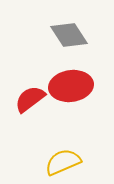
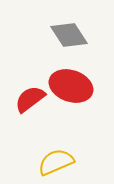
red ellipse: rotated 27 degrees clockwise
yellow semicircle: moved 7 px left
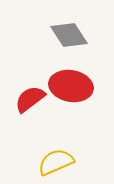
red ellipse: rotated 9 degrees counterclockwise
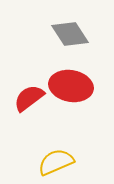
gray diamond: moved 1 px right, 1 px up
red semicircle: moved 1 px left, 1 px up
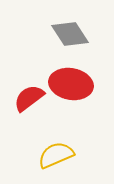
red ellipse: moved 2 px up
yellow semicircle: moved 7 px up
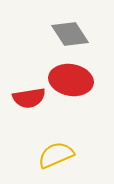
red ellipse: moved 4 px up
red semicircle: rotated 152 degrees counterclockwise
